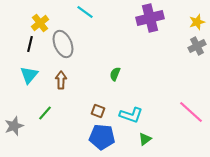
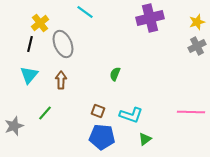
pink line: rotated 40 degrees counterclockwise
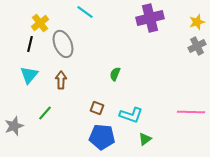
brown square: moved 1 px left, 3 px up
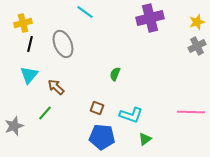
yellow cross: moved 17 px left; rotated 24 degrees clockwise
brown arrow: moved 5 px left, 7 px down; rotated 48 degrees counterclockwise
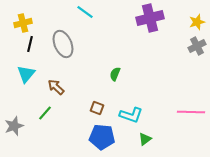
cyan triangle: moved 3 px left, 1 px up
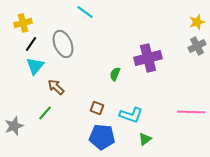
purple cross: moved 2 px left, 40 px down
black line: moved 1 px right; rotated 21 degrees clockwise
cyan triangle: moved 9 px right, 8 px up
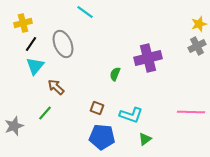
yellow star: moved 2 px right, 2 px down
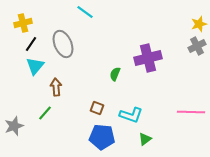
brown arrow: rotated 42 degrees clockwise
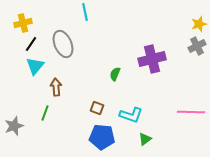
cyan line: rotated 42 degrees clockwise
purple cross: moved 4 px right, 1 px down
green line: rotated 21 degrees counterclockwise
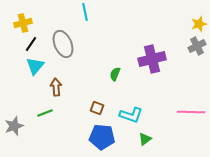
green line: rotated 49 degrees clockwise
